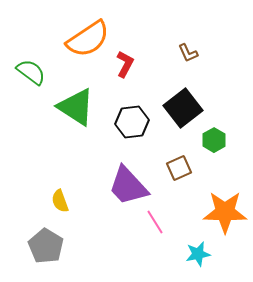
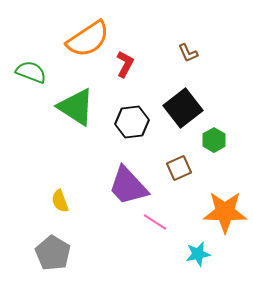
green semicircle: rotated 16 degrees counterclockwise
pink line: rotated 25 degrees counterclockwise
gray pentagon: moved 7 px right, 7 px down
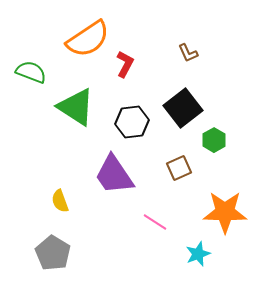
purple trapezoid: moved 14 px left, 11 px up; rotated 9 degrees clockwise
cyan star: rotated 10 degrees counterclockwise
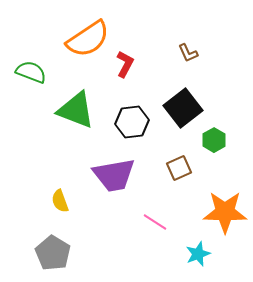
green triangle: moved 3 px down; rotated 12 degrees counterclockwise
purple trapezoid: rotated 66 degrees counterclockwise
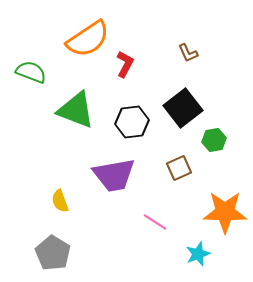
green hexagon: rotated 20 degrees clockwise
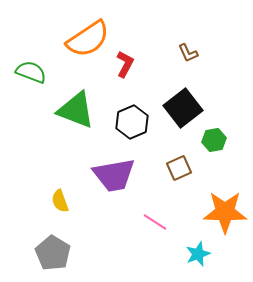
black hexagon: rotated 16 degrees counterclockwise
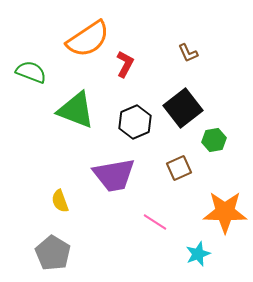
black hexagon: moved 3 px right
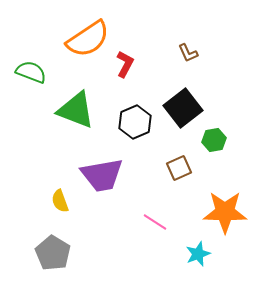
purple trapezoid: moved 12 px left
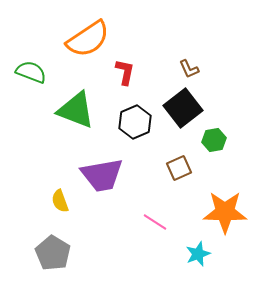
brown L-shape: moved 1 px right, 16 px down
red L-shape: moved 8 px down; rotated 16 degrees counterclockwise
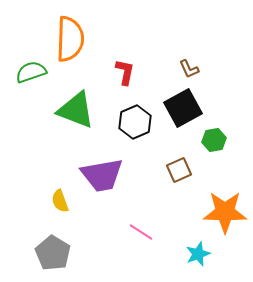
orange semicircle: moved 18 px left; rotated 54 degrees counterclockwise
green semicircle: rotated 40 degrees counterclockwise
black square: rotated 9 degrees clockwise
brown square: moved 2 px down
pink line: moved 14 px left, 10 px down
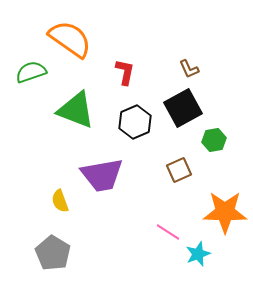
orange semicircle: rotated 57 degrees counterclockwise
pink line: moved 27 px right
